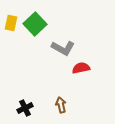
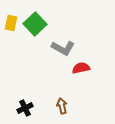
brown arrow: moved 1 px right, 1 px down
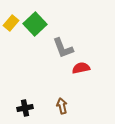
yellow rectangle: rotated 28 degrees clockwise
gray L-shape: rotated 40 degrees clockwise
black cross: rotated 14 degrees clockwise
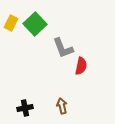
yellow rectangle: rotated 14 degrees counterclockwise
red semicircle: moved 2 px up; rotated 114 degrees clockwise
